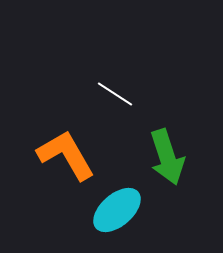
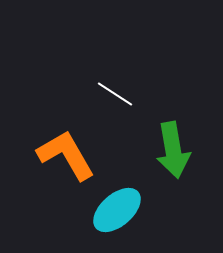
green arrow: moved 6 px right, 7 px up; rotated 8 degrees clockwise
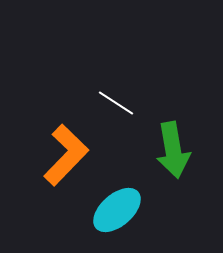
white line: moved 1 px right, 9 px down
orange L-shape: rotated 74 degrees clockwise
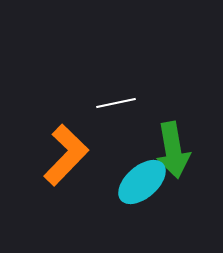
white line: rotated 45 degrees counterclockwise
cyan ellipse: moved 25 px right, 28 px up
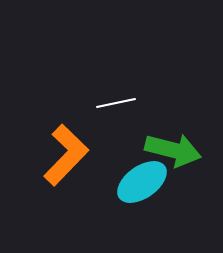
green arrow: rotated 66 degrees counterclockwise
cyan ellipse: rotated 6 degrees clockwise
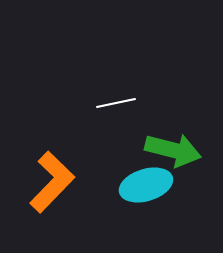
orange L-shape: moved 14 px left, 27 px down
cyan ellipse: moved 4 px right, 3 px down; rotated 18 degrees clockwise
